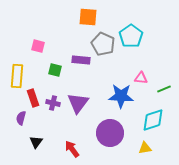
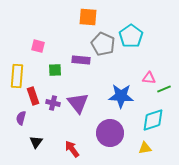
green square: rotated 16 degrees counterclockwise
pink triangle: moved 8 px right
red rectangle: moved 2 px up
purple triangle: rotated 15 degrees counterclockwise
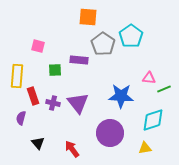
gray pentagon: rotated 10 degrees clockwise
purple rectangle: moved 2 px left
black triangle: moved 2 px right, 1 px down; rotated 16 degrees counterclockwise
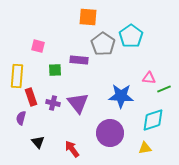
red rectangle: moved 2 px left, 1 px down
black triangle: moved 1 px up
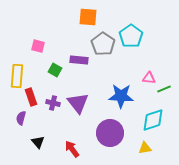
green square: rotated 32 degrees clockwise
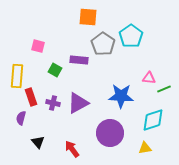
purple triangle: rotated 40 degrees clockwise
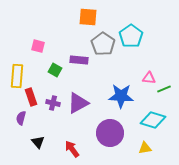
cyan diamond: rotated 35 degrees clockwise
